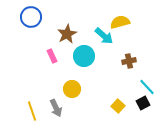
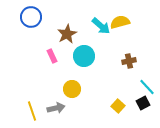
cyan arrow: moved 3 px left, 10 px up
gray arrow: rotated 78 degrees counterclockwise
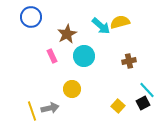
cyan line: moved 3 px down
gray arrow: moved 6 px left
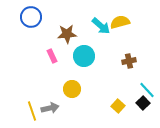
brown star: rotated 24 degrees clockwise
black square: rotated 16 degrees counterclockwise
